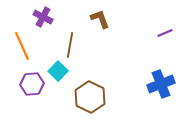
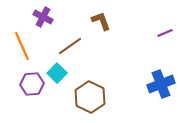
brown L-shape: moved 1 px right, 2 px down
brown line: moved 1 px down; rotated 45 degrees clockwise
cyan square: moved 1 px left, 2 px down
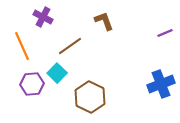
brown L-shape: moved 3 px right
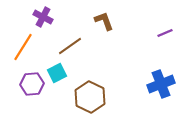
orange line: moved 1 px right, 1 px down; rotated 56 degrees clockwise
cyan square: rotated 18 degrees clockwise
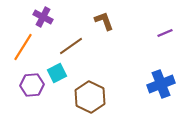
brown line: moved 1 px right
purple hexagon: moved 1 px down
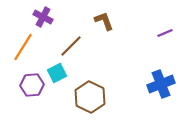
brown line: rotated 10 degrees counterclockwise
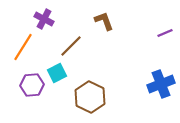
purple cross: moved 1 px right, 2 px down
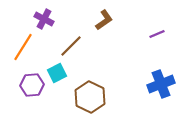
brown L-shape: moved 1 px up; rotated 75 degrees clockwise
purple line: moved 8 px left, 1 px down
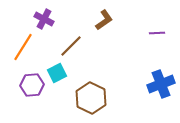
purple line: moved 1 px up; rotated 21 degrees clockwise
brown hexagon: moved 1 px right, 1 px down
